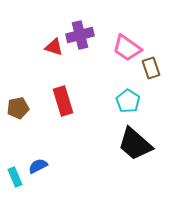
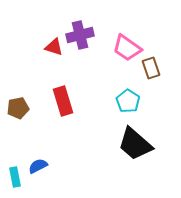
cyan rectangle: rotated 12 degrees clockwise
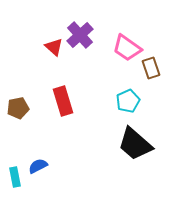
purple cross: rotated 28 degrees counterclockwise
red triangle: rotated 24 degrees clockwise
cyan pentagon: rotated 15 degrees clockwise
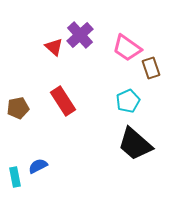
red rectangle: rotated 16 degrees counterclockwise
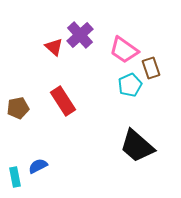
pink trapezoid: moved 3 px left, 2 px down
cyan pentagon: moved 2 px right, 16 px up
black trapezoid: moved 2 px right, 2 px down
